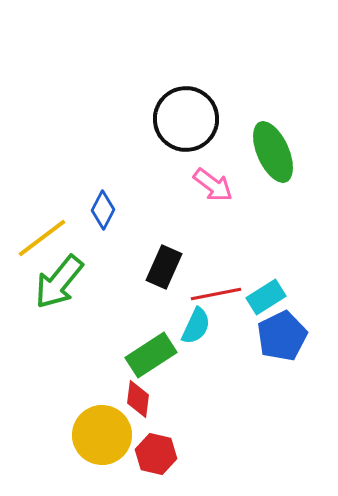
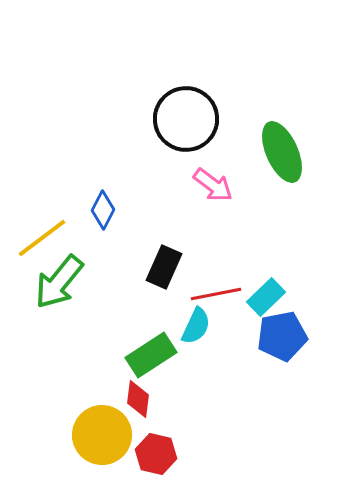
green ellipse: moved 9 px right
cyan rectangle: rotated 12 degrees counterclockwise
blue pentagon: rotated 15 degrees clockwise
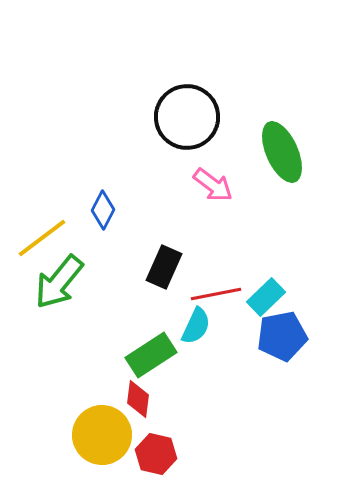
black circle: moved 1 px right, 2 px up
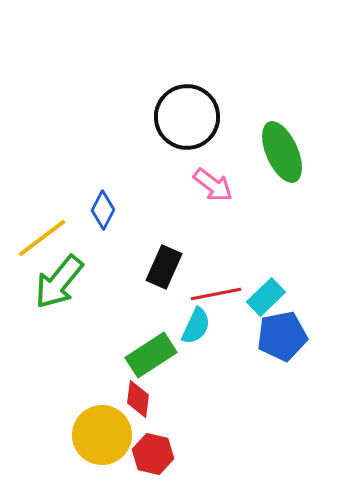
red hexagon: moved 3 px left
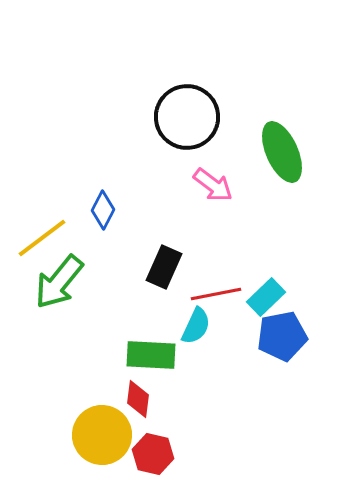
green rectangle: rotated 36 degrees clockwise
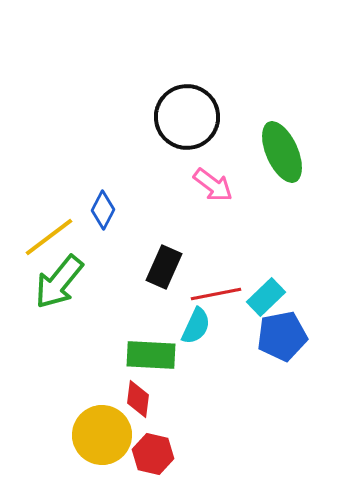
yellow line: moved 7 px right, 1 px up
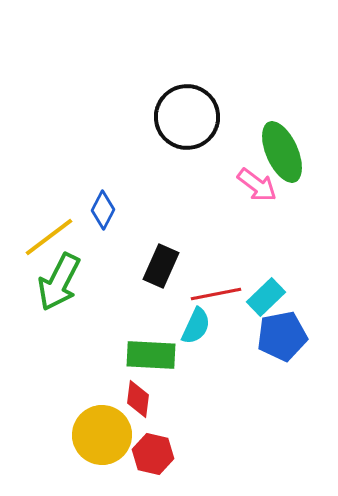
pink arrow: moved 44 px right
black rectangle: moved 3 px left, 1 px up
green arrow: rotated 12 degrees counterclockwise
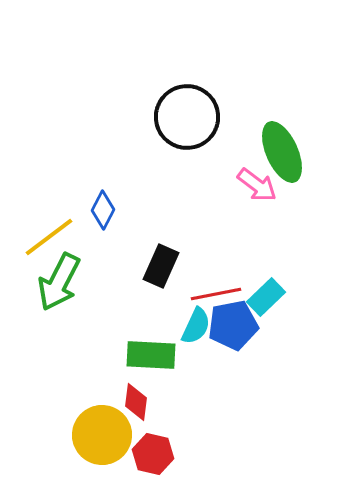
blue pentagon: moved 49 px left, 11 px up
red diamond: moved 2 px left, 3 px down
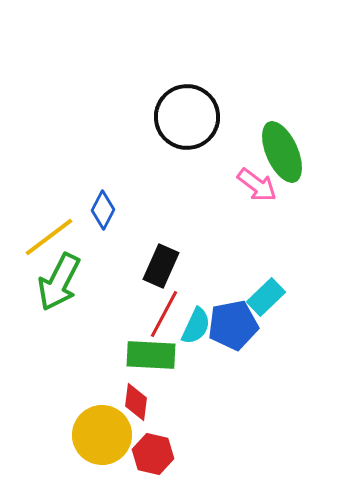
red line: moved 52 px left, 20 px down; rotated 51 degrees counterclockwise
